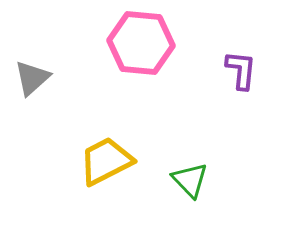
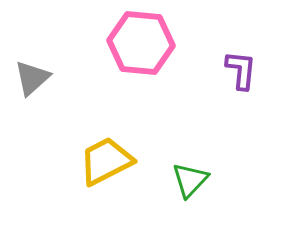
green triangle: rotated 27 degrees clockwise
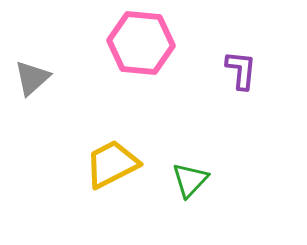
yellow trapezoid: moved 6 px right, 3 px down
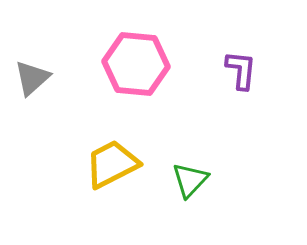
pink hexagon: moved 5 px left, 21 px down
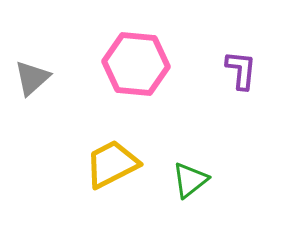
green triangle: rotated 9 degrees clockwise
